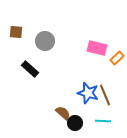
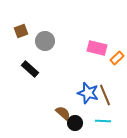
brown square: moved 5 px right, 1 px up; rotated 24 degrees counterclockwise
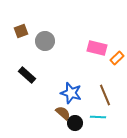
black rectangle: moved 3 px left, 6 px down
blue star: moved 17 px left
cyan line: moved 5 px left, 4 px up
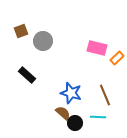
gray circle: moved 2 px left
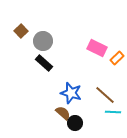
brown square: rotated 24 degrees counterclockwise
pink rectangle: rotated 12 degrees clockwise
black rectangle: moved 17 px right, 12 px up
brown line: rotated 25 degrees counterclockwise
cyan line: moved 15 px right, 5 px up
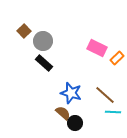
brown square: moved 3 px right
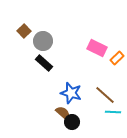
black circle: moved 3 px left, 1 px up
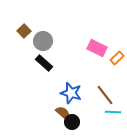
brown line: rotated 10 degrees clockwise
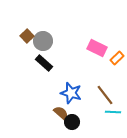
brown square: moved 3 px right, 5 px down
brown semicircle: moved 2 px left
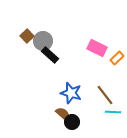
black rectangle: moved 6 px right, 8 px up
brown semicircle: moved 2 px right, 1 px down
